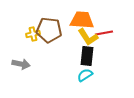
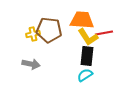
gray arrow: moved 10 px right
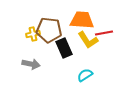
yellow L-shape: moved 3 px down
black rectangle: moved 23 px left, 8 px up; rotated 30 degrees counterclockwise
